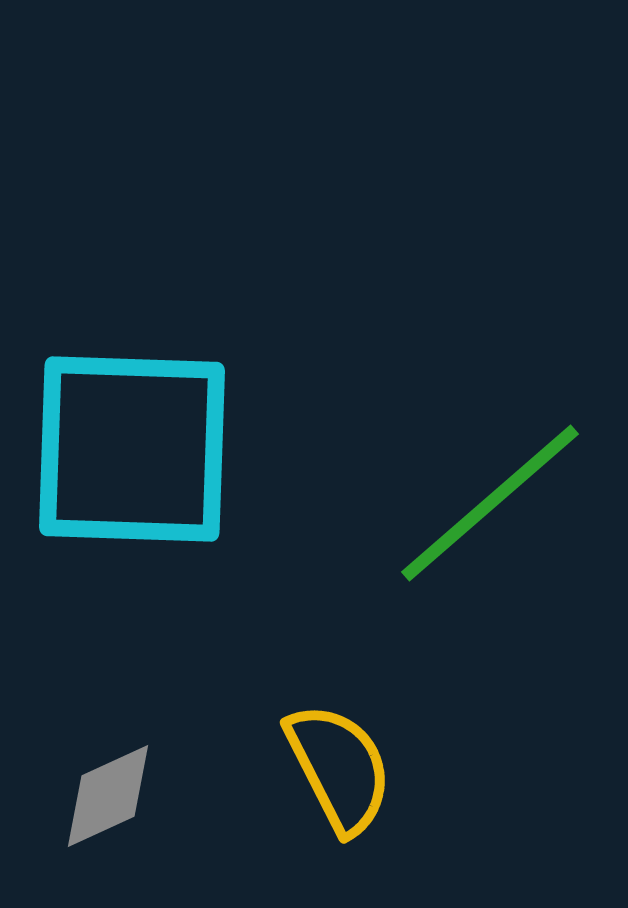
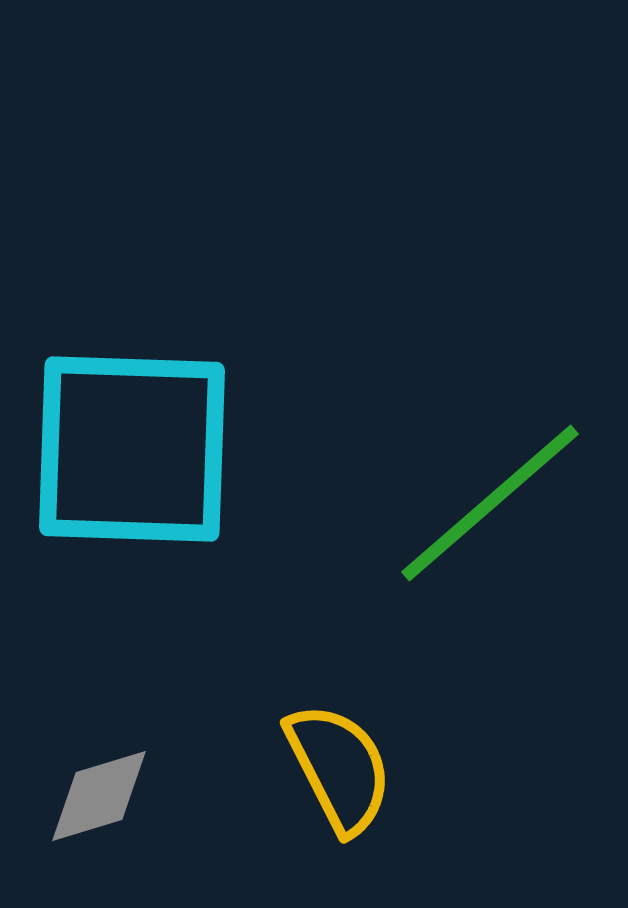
gray diamond: moved 9 px left; rotated 8 degrees clockwise
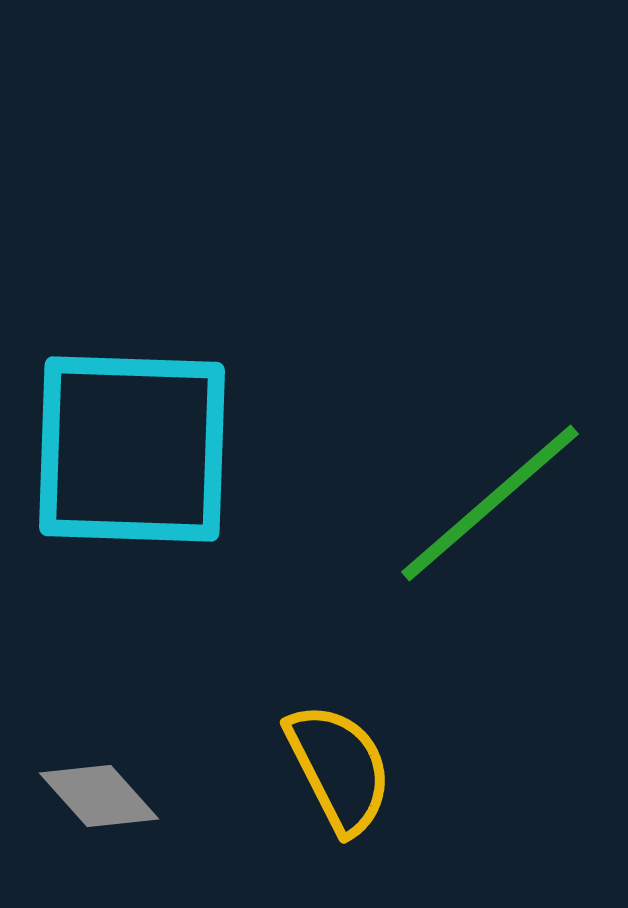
gray diamond: rotated 65 degrees clockwise
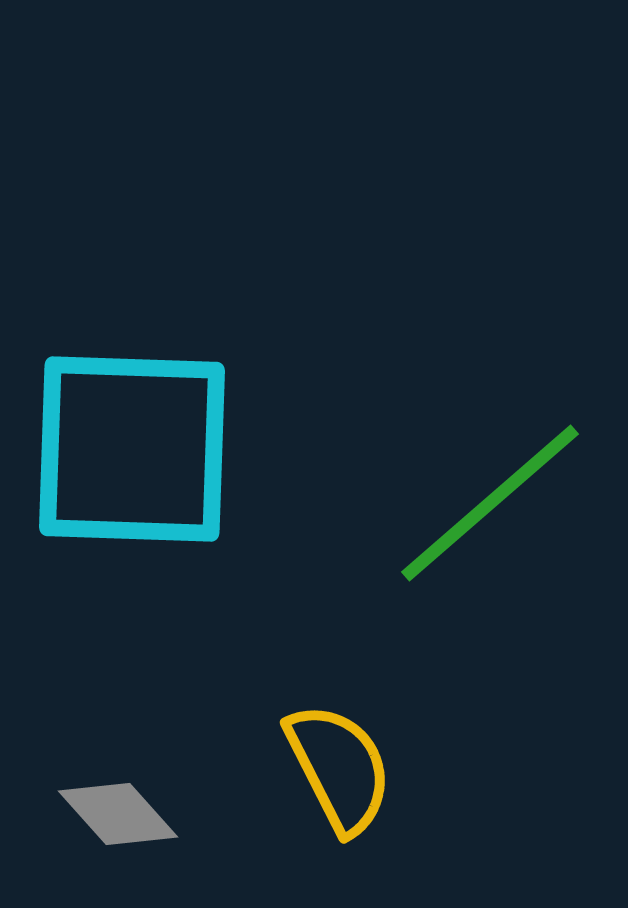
gray diamond: moved 19 px right, 18 px down
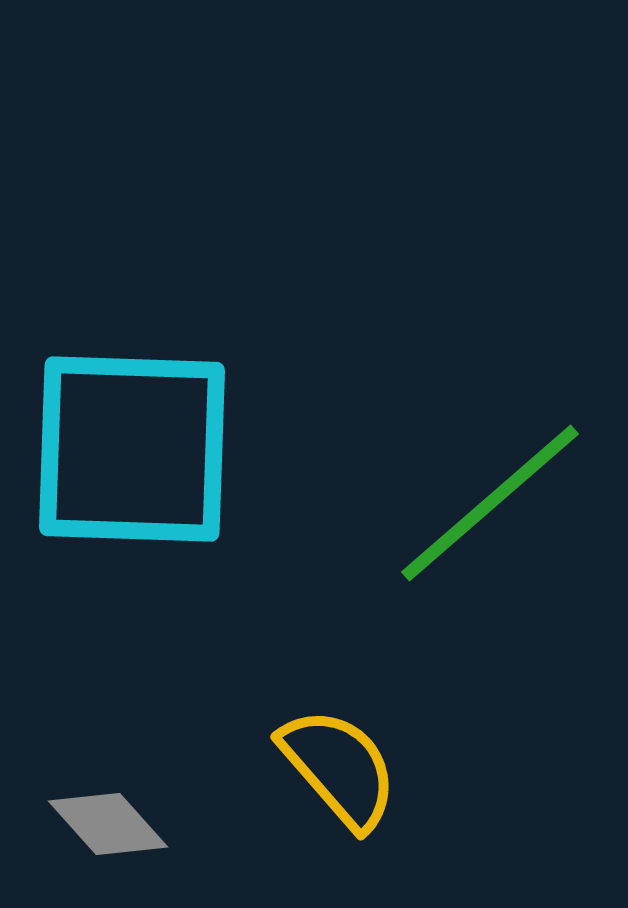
yellow semicircle: rotated 14 degrees counterclockwise
gray diamond: moved 10 px left, 10 px down
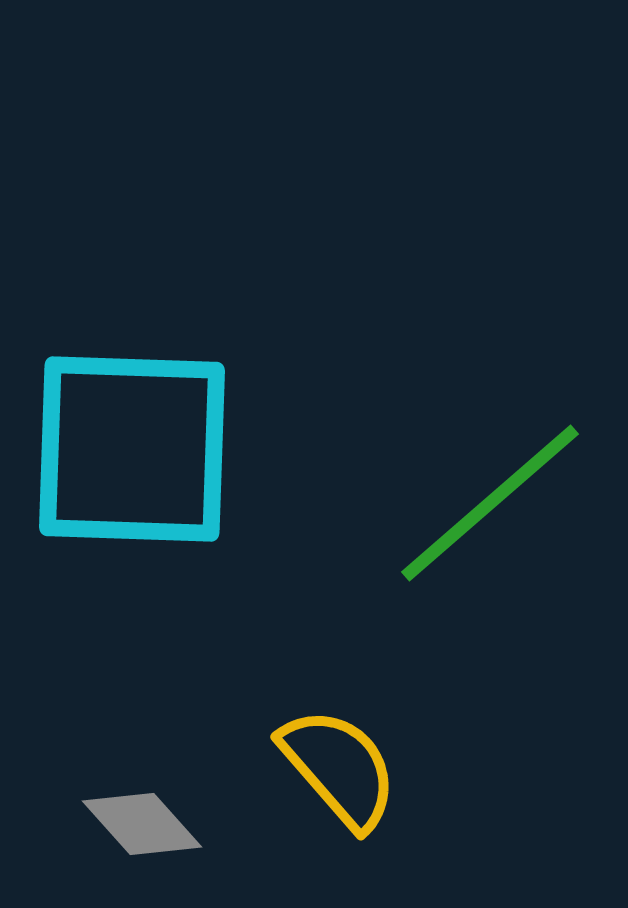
gray diamond: moved 34 px right
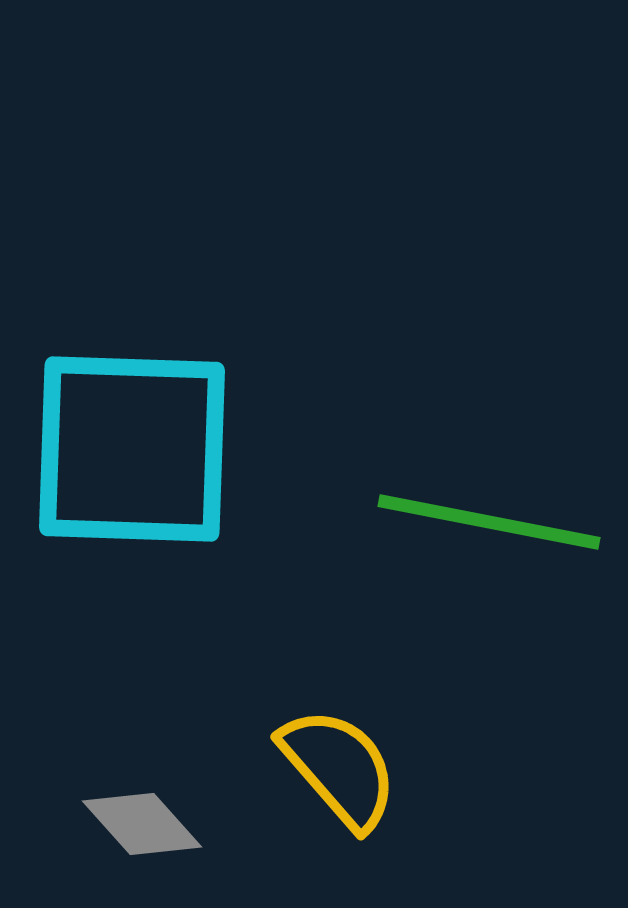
green line: moved 1 px left, 19 px down; rotated 52 degrees clockwise
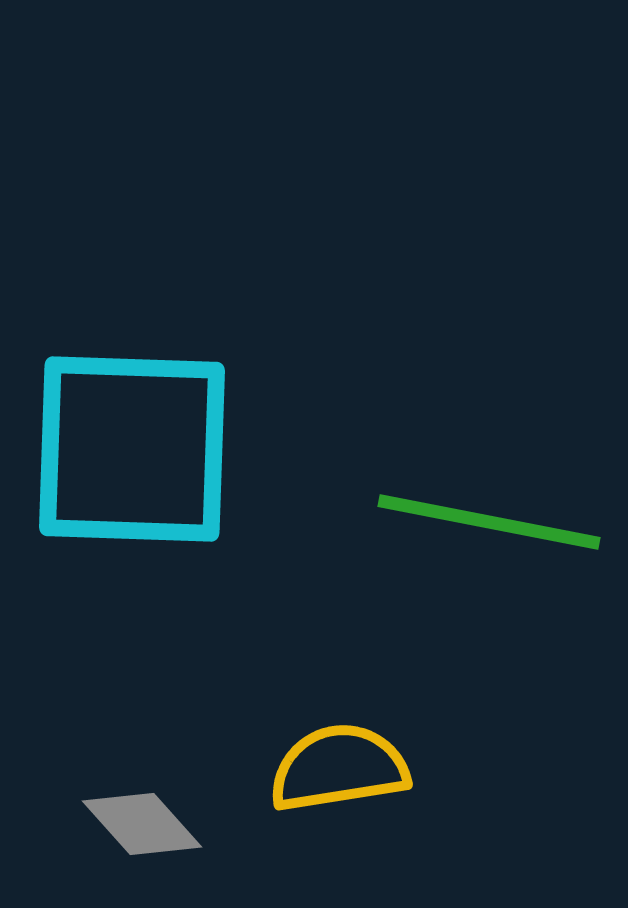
yellow semicircle: rotated 58 degrees counterclockwise
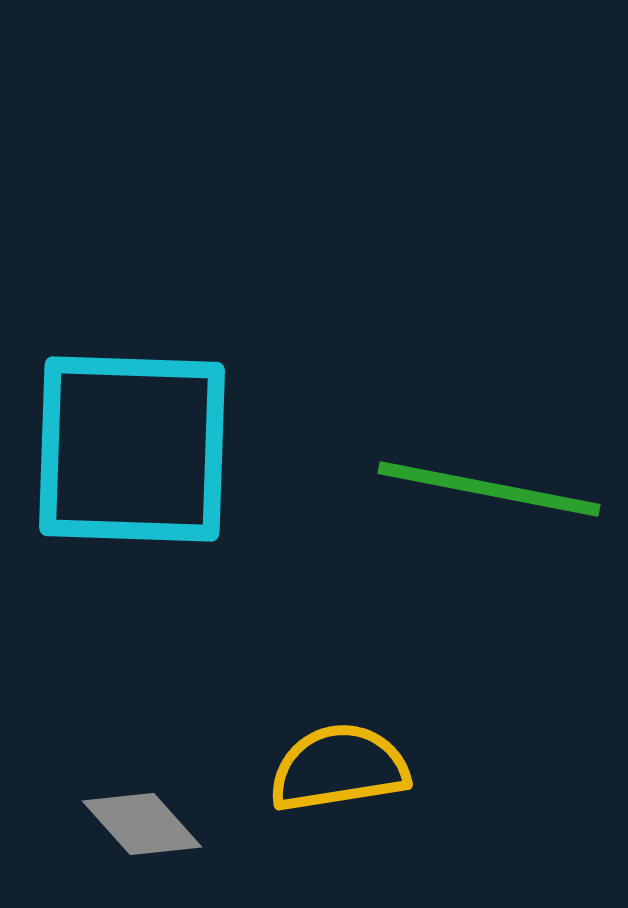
green line: moved 33 px up
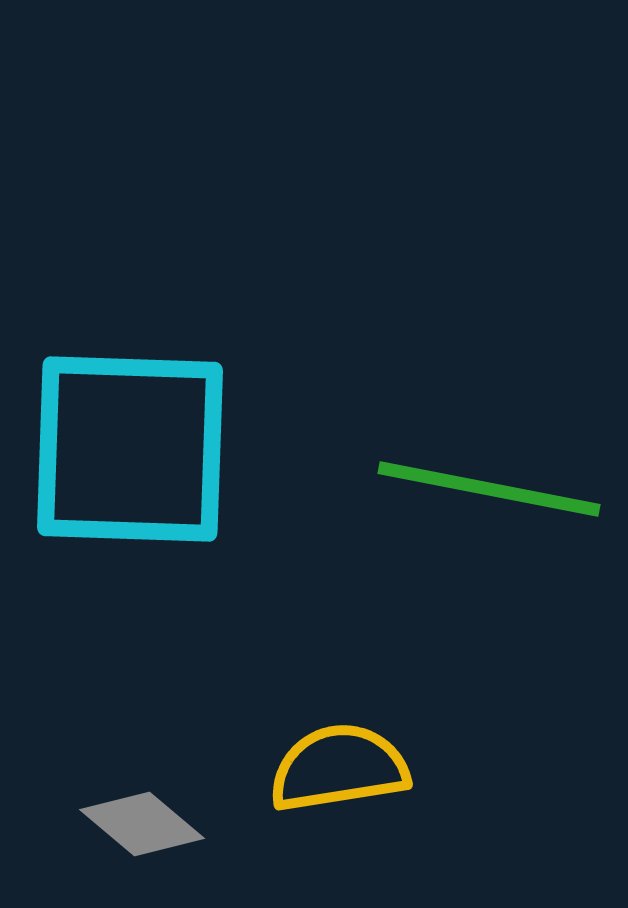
cyan square: moved 2 px left
gray diamond: rotated 8 degrees counterclockwise
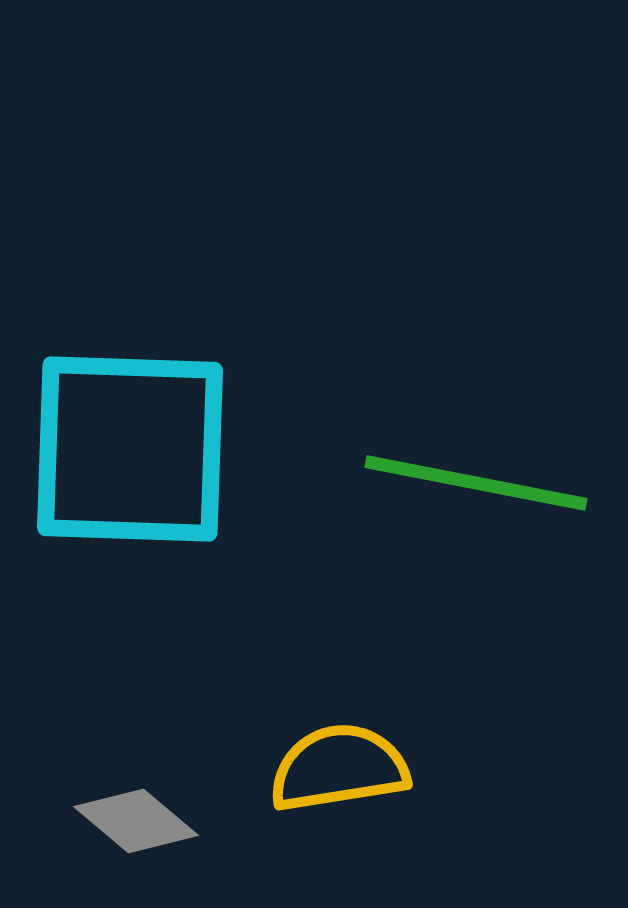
green line: moved 13 px left, 6 px up
gray diamond: moved 6 px left, 3 px up
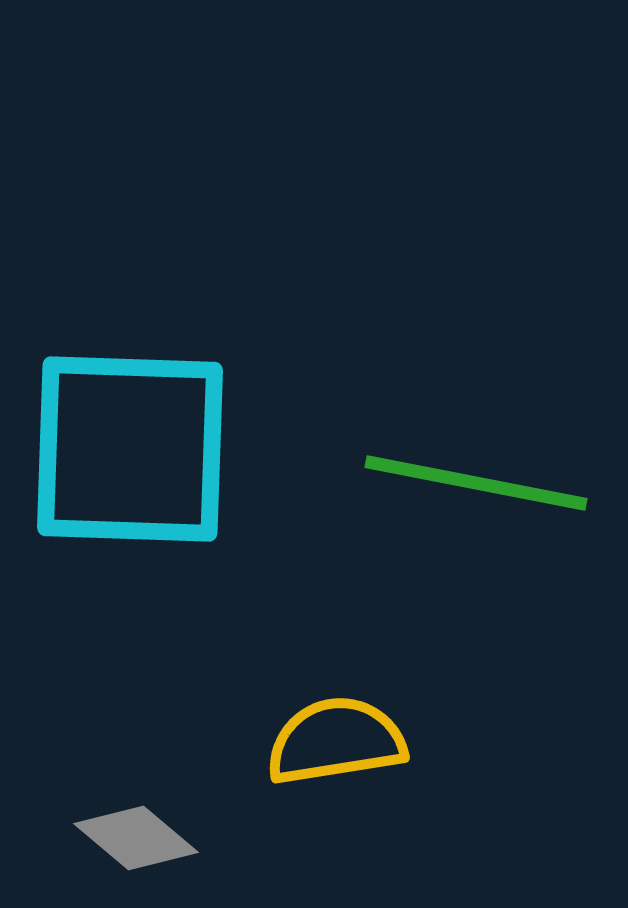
yellow semicircle: moved 3 px left, 27 px up
gray diamond: moved 17 px down
